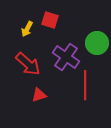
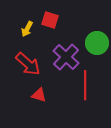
purple cross: rotated 8 degrees clockwise
red triangle: rotated 35 degrees clockwise
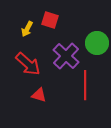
purple cross: moved 1 px up
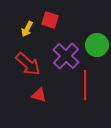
green circle: moved 2 px down
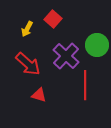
red square: moved 3 px right, 1 px up; rotated 24 degrees clockwise
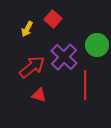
purple cross: moved 2 px left, 1 px down
red arrow: moved 4 px right, 3 px down; rotated 80 degrees counterclockwise
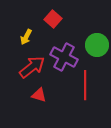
yellow arrow: moved 1 px left, 8 px down
purple cross: rotated 16 degrees counterclockwise
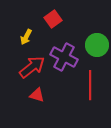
red square: rotated 12 degrees clockwise
red line: moved 5 px right
red triangle: moved 2 px left
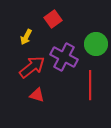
green circle: moved 1 px left, 1 px up
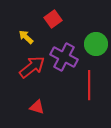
yellow arrow: rotated 105 degrees clockwise
red line: moved 1 px left
red triangle: moved 12 px down
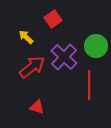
green circle: moved 2 px down
purple cross: rotated 16 degrees clockwise
